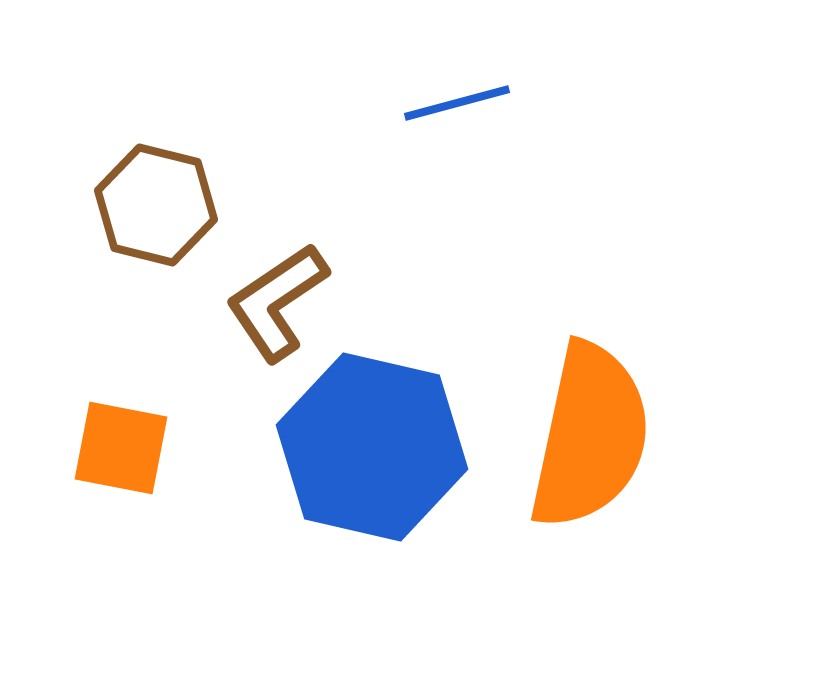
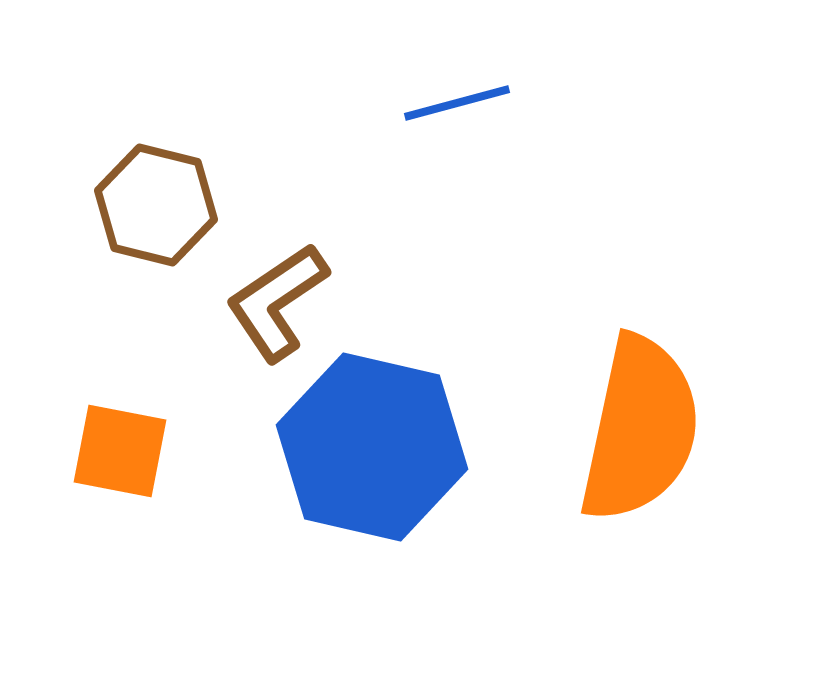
orange semicircle: moved 50 px right, 7 px up
orange square: moved 1 px left, 3 px down
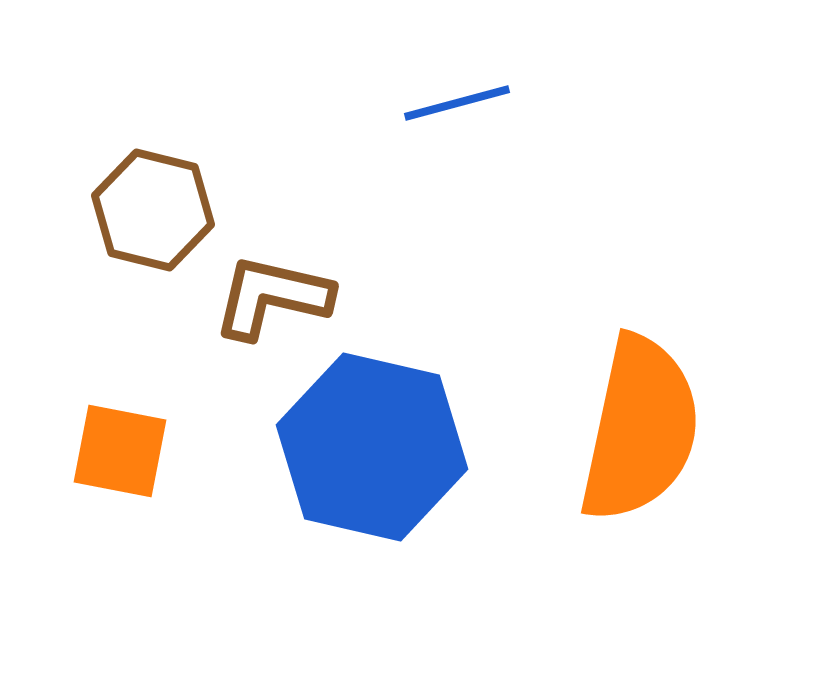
brown hexagon: moved 3 px left, 5 px down
brown L-shape: moved 5 px left, 5 px up; rotated 47 degrees clockwise
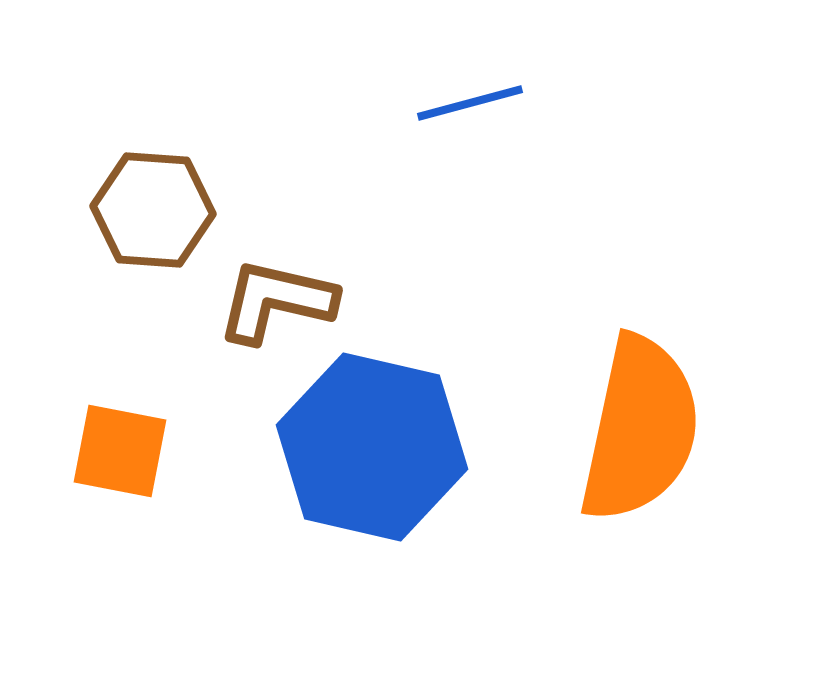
blue line: moved 13 px right
brown hexagon: rotated 10 degrees counterclockwise
brown L-shape: moved 4 px right, 4 px down
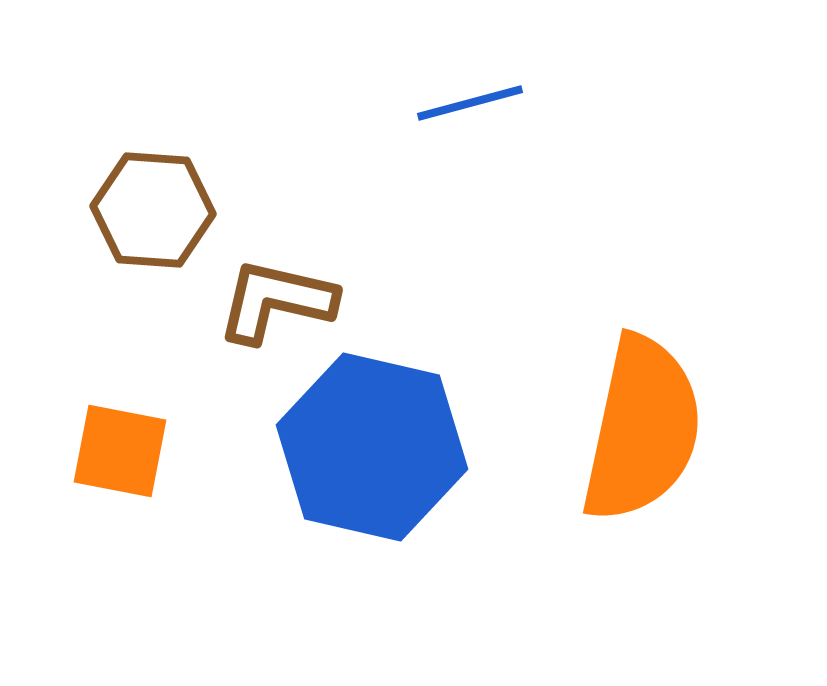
orange semicircle: moved 2 px right
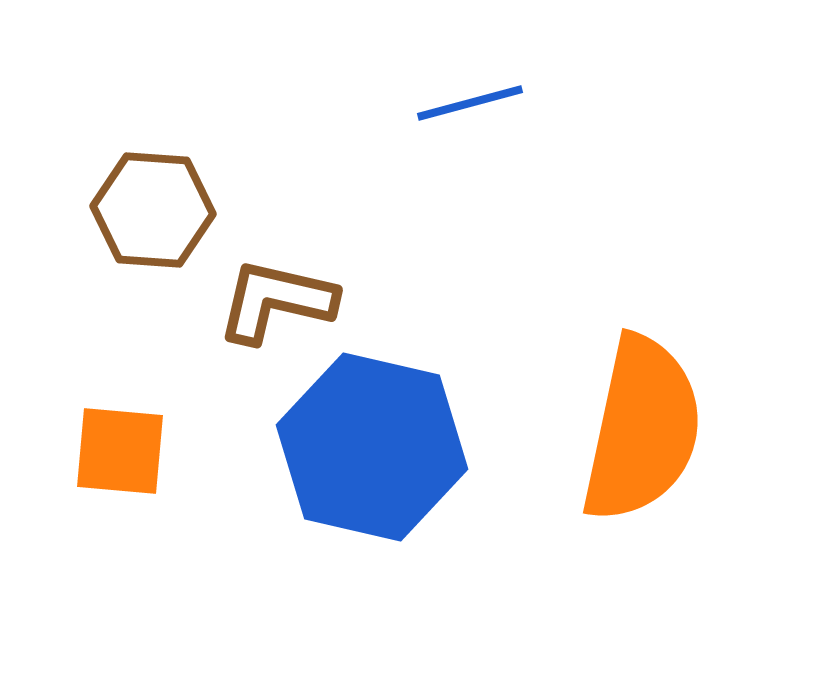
orange square: rotated 6 degrees counterclockwise
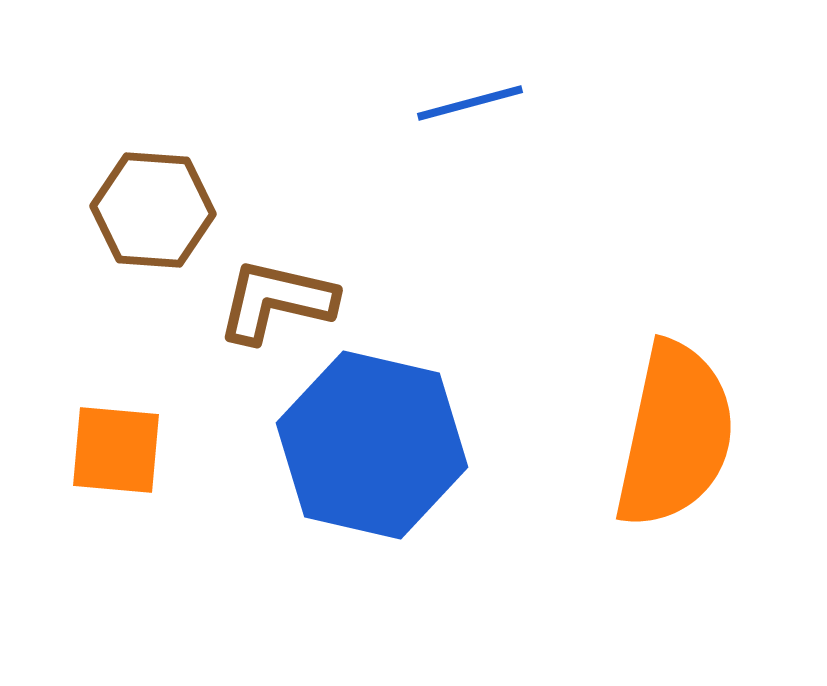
orange semicircle: moved 33 px right, 6 px down
blue hexagon: moved 2 px up
orange square: moved 4 px left, 1 px up
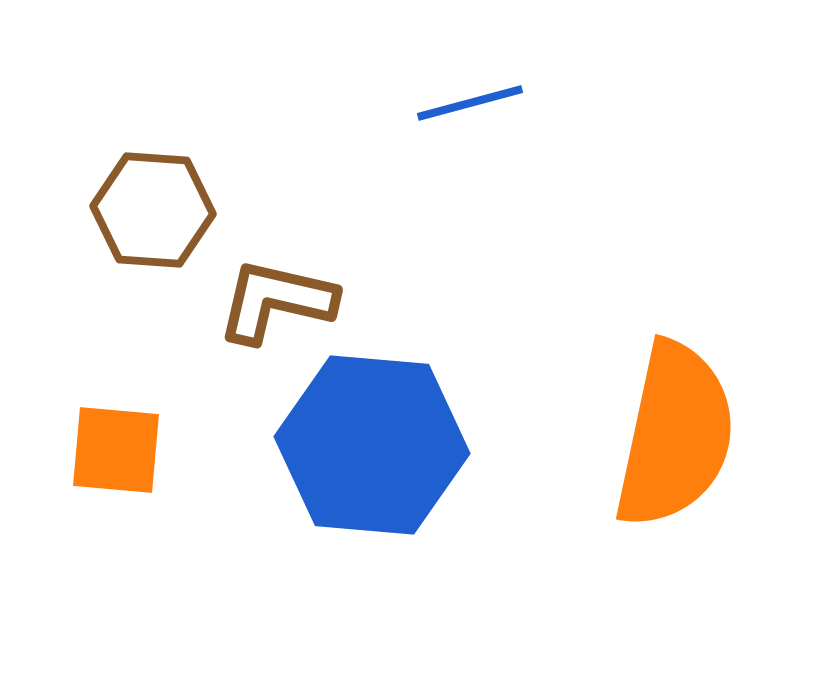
blue hexagon: rotated 8 degrees counterclockwise
